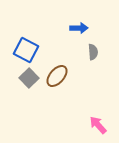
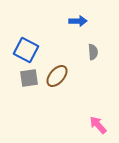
blue arrow: moved 1 px left, 7 px up
gray square: rotated 36 degrees clockwise
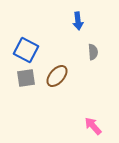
blue arrow: rotated 84 degrees clockwise
gray square: moved 3 px left
pink arrow: moved 5 px left, 1 px down
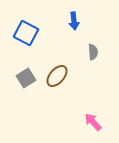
blue arrow: moved 4 px left
blue square: moved 17 px up
gray square: rotated 24 degrees counterclockwise
pink arrow: moved 4 px up
